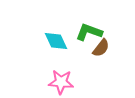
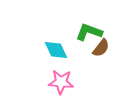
cyan diamond: moved 9 px down
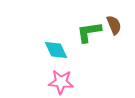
green L-shape: rotated 28 degrees counterclockwise
brown semicircle: moved 13 px right, 23 px up; rotated 60 degrees counterclockwise
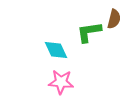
brown semicircle: moved 6 px up; rotated 36 degrees clockwise
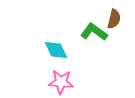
green L-shape: moved 5 px right; rotated 44 degrees clockwise
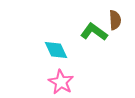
brown semicircle: moved 1 px right, 1 px down; rotated 18 degrees counterclockwise
pink star: rotated 25 degrees clockwise
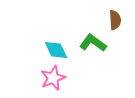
green L-shape: moved 1 px left, 11 px down
pink star: moved 8 px left, 4 px up; rotated 20 degrees clockwise
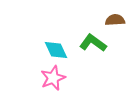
brown semicircle: rotated 90 degrees counterclockwise
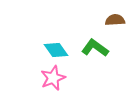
green L-shape: moved 2 px right, 5 px down
cyan diamond: rotated 10 degrees counterclockwise
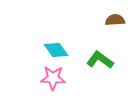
green L-shape: moved 5 px right, 12 px down
pink star: rotated 25 degrees clockwise
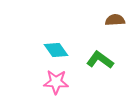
pink star: moved 3 px right, 4 px down
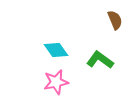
brown semicircle: rotated 72 degrees clockwise
pink star: rotated 15 degrees counterclockwise
